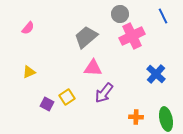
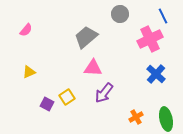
pink semicircle: moved 2 px left, 2 px down
pink cross: moved 18 px right, 3 px down
orange cross: rotated 32 degrees counterclockwise
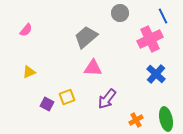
gray circle: moved 1 px up
purple arrow: moved 3 px right, 6 px down
yellow square: rotated 14 degrees clockwise
orange cross: moved 3 px down
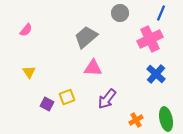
blue line: moved 2 px left, 3 px up; rotated 49 degrees clockwise
yellow triangle: rotated 40 degrees counterclockwise
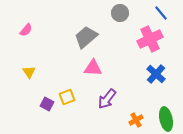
blue line: rotated 63 degrees counterclockwise
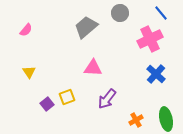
gray trapezoid: moved 10 px up
purple square: rotated 24 degrees clockwise
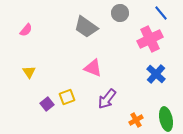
gray trapezoid: rotated 105 degrees counterclockwise
pink triangle: rotated 18 degrees clockwise
